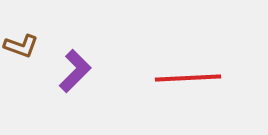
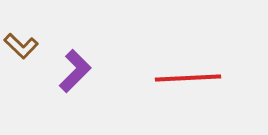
brown L-shape: rotated 24 degrees clockwise
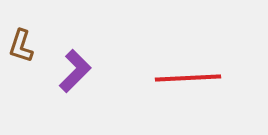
brown L-shape: rotated 64 degrees clockwise
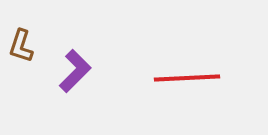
red line: moved 1 px left
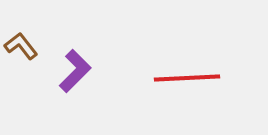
brown L-shape: rotated 124 degrees clockwise
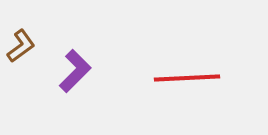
brown L-shape: rotated 92 degrees clockwise
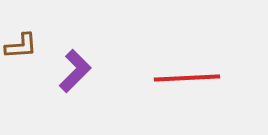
brown L-shape: rotated 32 degrees clockwise
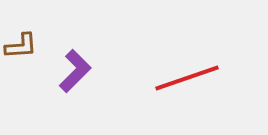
red line: rotated 16 degrees counterclockwise
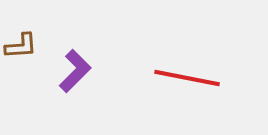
red line: rotated 30 degrees clockwise
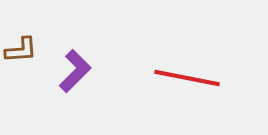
brown L-shape: moved 4 px down
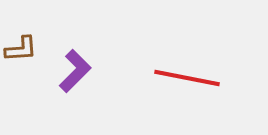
brown L-shape: moved 1 px up
